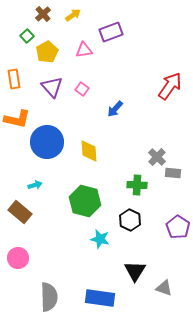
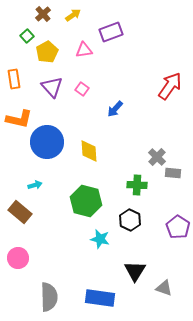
orange L-shape: moved 2 px right
green hexagon: moved 1 px right
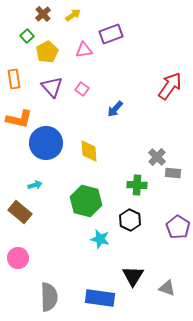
purple rectangle: moved 2 px down
blue circle: moved 1 px left, 1 px down
black triangle: moved 2 px left, 5 px down
gray triangle: moved 3 px right
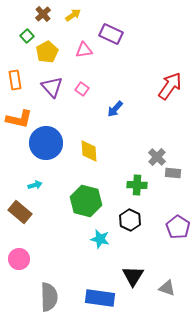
purple rectangle: rotated 45 degrees clockwise
orange rectangle: moved 1 px right, 1 px down
pink circle: moved 1 px right, 1 px down
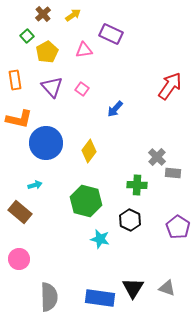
yellow diamond: rotated 40 degrees clockwise
black triangle: moved 12 px down
